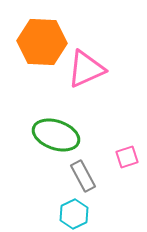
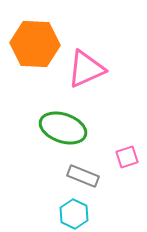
orange hexagon: moved 7 px left, 2 px down
green ellipse: moved 7 px right, 7 px up
gray rectangle: rotated 40 degrees counterclockwise
cyan hexagon: rotated 8 degrees counterclockwise
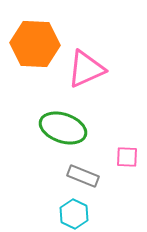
pink square: rotated 20 degrees clockwise
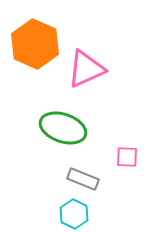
orange hexagon: rotated 21 degrees clockwise
gray rectangle: moved 3 px down
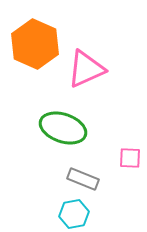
pink square: moved 3 px right, 1 px down
cyan hexagon: rotated 24 degrees clockwise
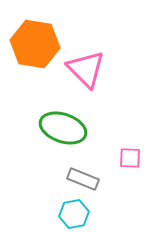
orange hexagon: rotated 15 degrees counterclockwise
pink triangle: rotated 51 degrees counterclockwise
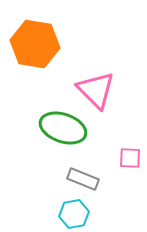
pink triangle: moved 10 px right, 21 px down
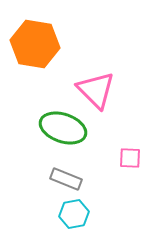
gray rectangle: moved 17 px left
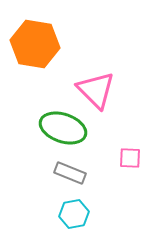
gray rectangle: moved 4 px right, 6 px up
